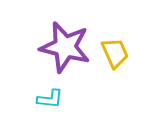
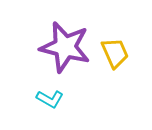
cyan L-shape: rotated 24 degrees clockwise
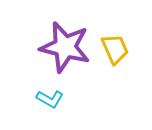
yellow trapezoid: moved 4 px up
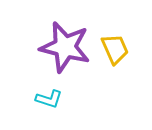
cyan L-shape: moved 1 px left; rotated 12 degrees counterclockwise
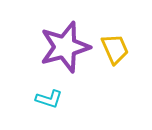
purple star: rotated 30 degrees counterclockwise
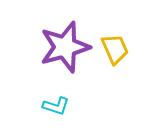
cyan L-shape: moved 7 px right, 7 px down
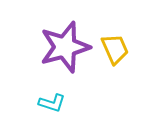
cyan L-shape: moved 4 px left, 3 px up
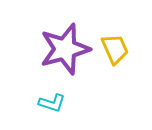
purple star: moved 2 px down
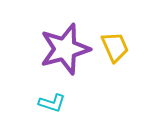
yellow trapezoid: moved 2 px up
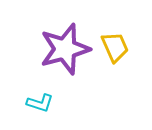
cyan L-shape: moved 12 px left
